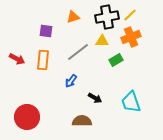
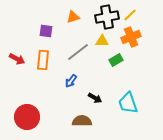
cyan trapezoid: moved 3 px left, 1 px down
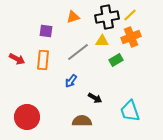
cyan trapezoid: moved 2 px right, 8 px down
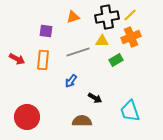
gray line: rotated 20 degrees clockwise
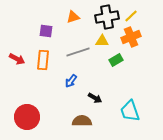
yellow line: moved 1 px right, 1 px down
